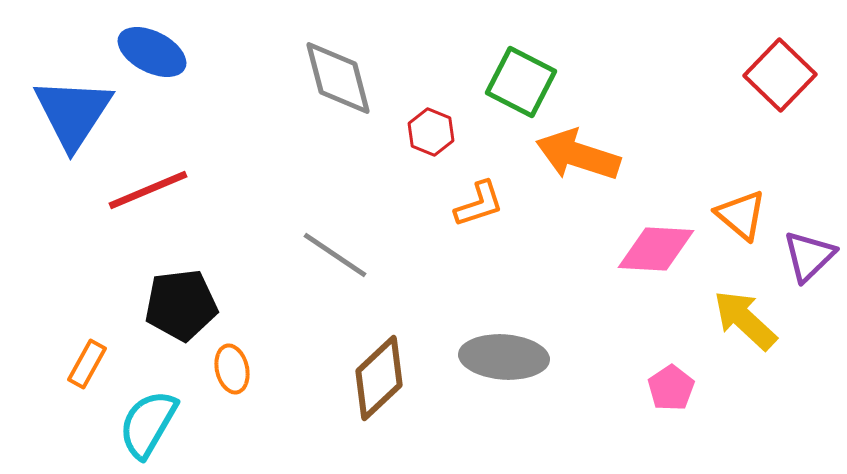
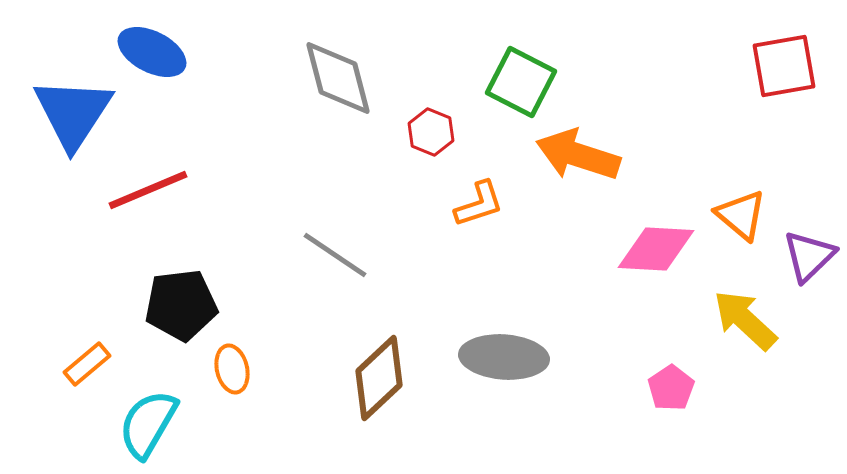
red square: moved 4 px right, 9 px up; rotated 36 degrees clockwise
orange rectangle: rotated 21 degrees clockwise
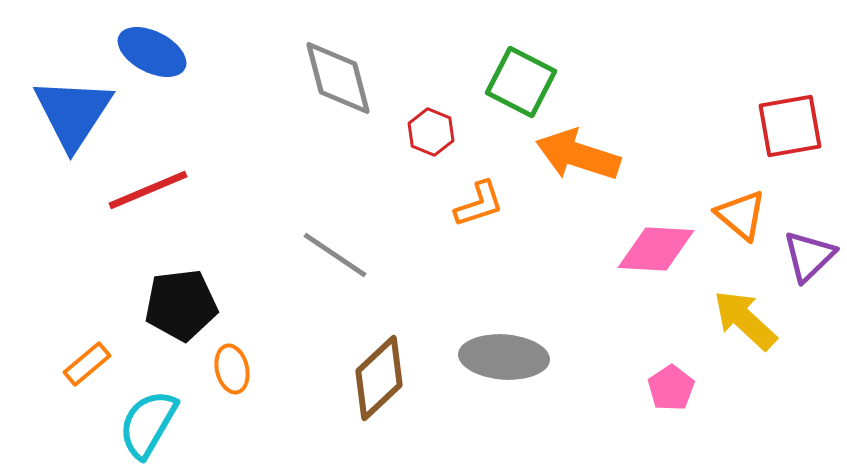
red square: moved 6 px right, 60 px down
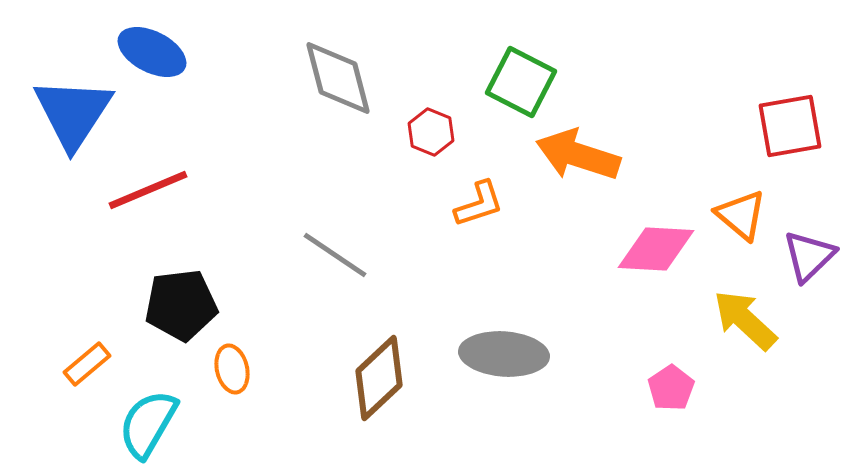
gray ellipse: moved 3 px up
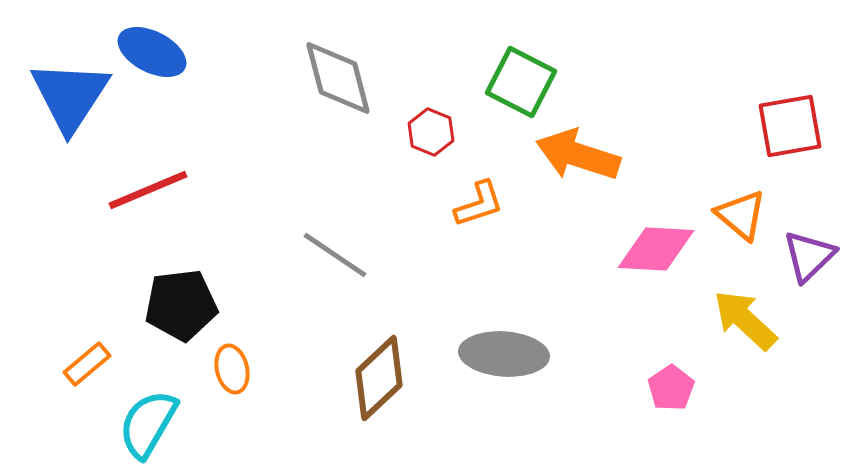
blue triangle: moved 3 px left, 17 px up
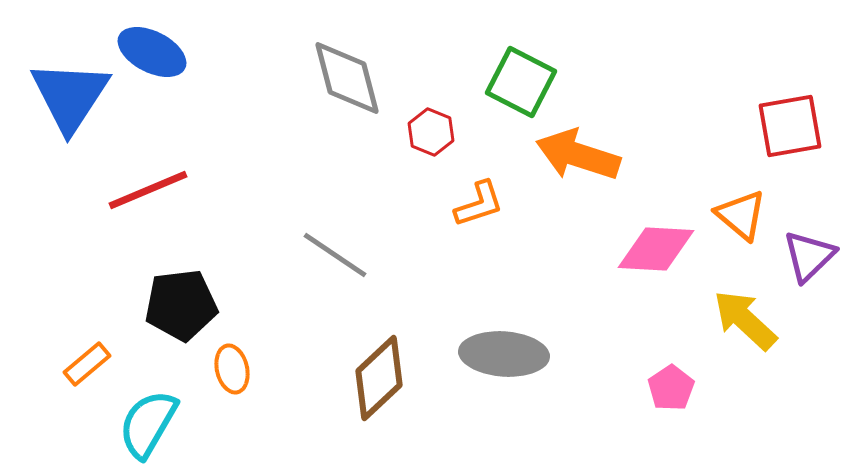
gray diamond: moved 9 px right
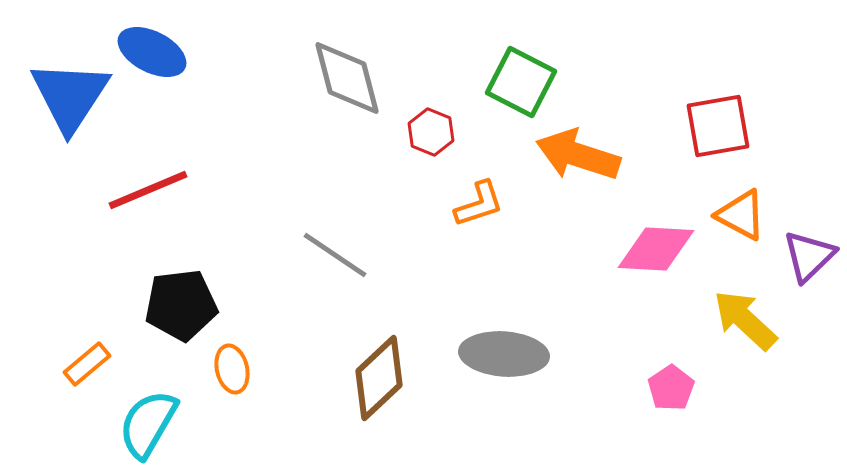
red square: moved 72 px left
orange triangle: rotated 12 degrees counterclockwise
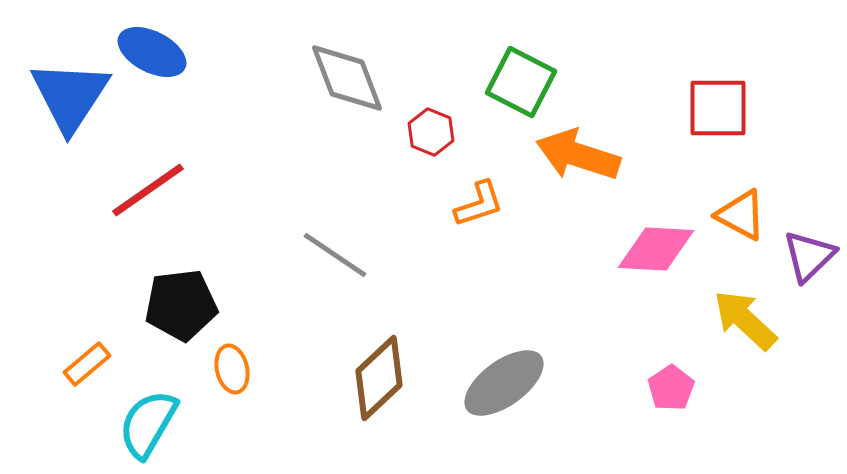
gray diamond: rotated 6 degrees counterclockwise
red square: moved 18 px up; rotated 10 degrees clockwise
red line: rotated 12 degrees counterclockwise
gray ellipse: moved 29 px down; rotated 40 degrees counterclockwise
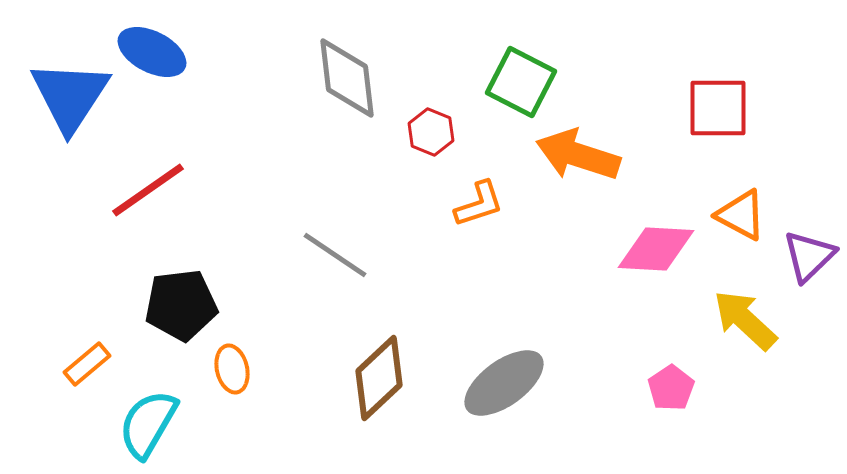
gray diamond: rotated 14 degrees clockwise
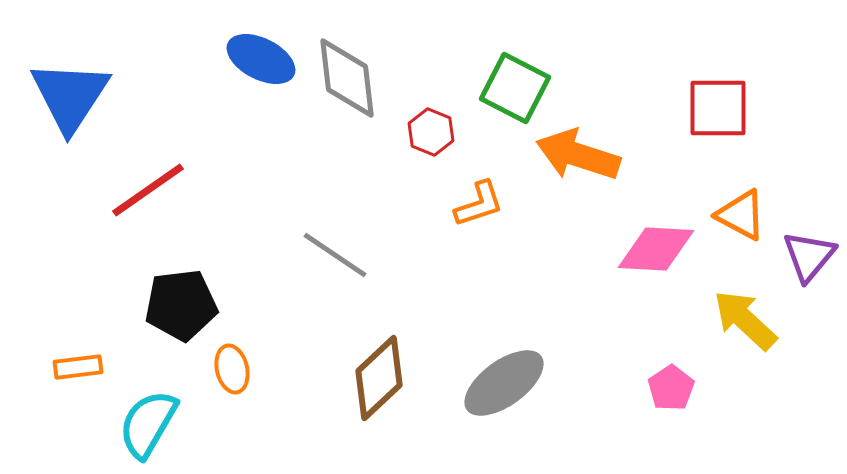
blue ellipse: moved 109 px right, 7 px down
green square: moved 6 px left, 6 px down
purple triangle: rotated 6 degrees counterclockwise
orange rectangle: moved 9 px left, 3 px down; rotated 33 degrees clockwise
